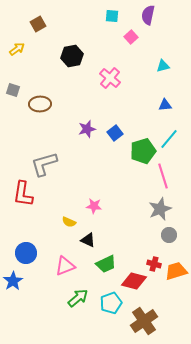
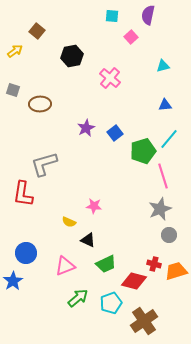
brown square: moved 1 px left, 7 px down; rotated 21 degrees counterclockwise
yellow arrow: moved 2 px left, 2 px down
purple star: moved 1 px left, 1 px up; rotated 12 degrees counterclockwise
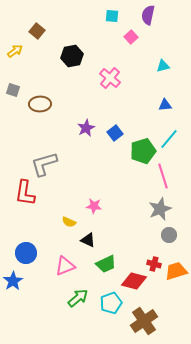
red L-shape: moved 2 px right, 1 px up
